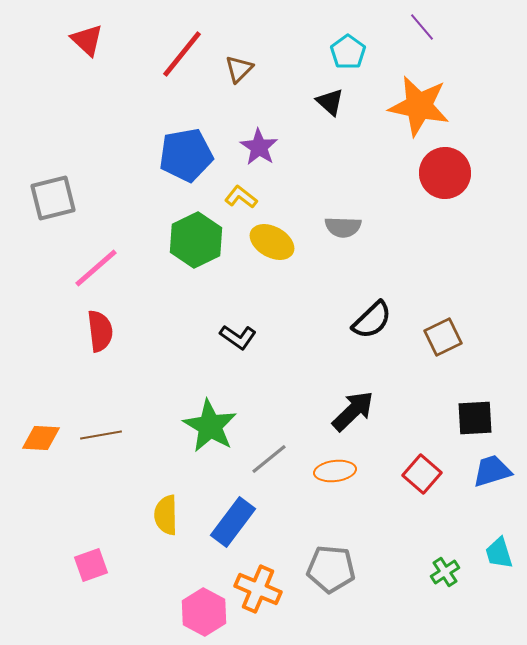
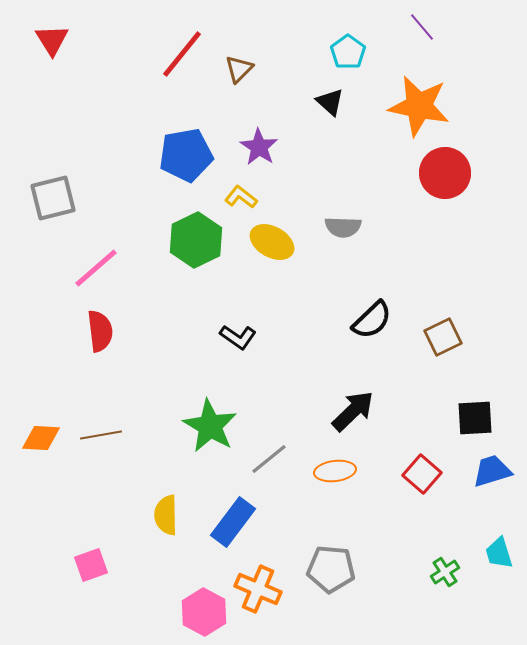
red triangle: moved 35 px left; rotated 15 degrees clockwise
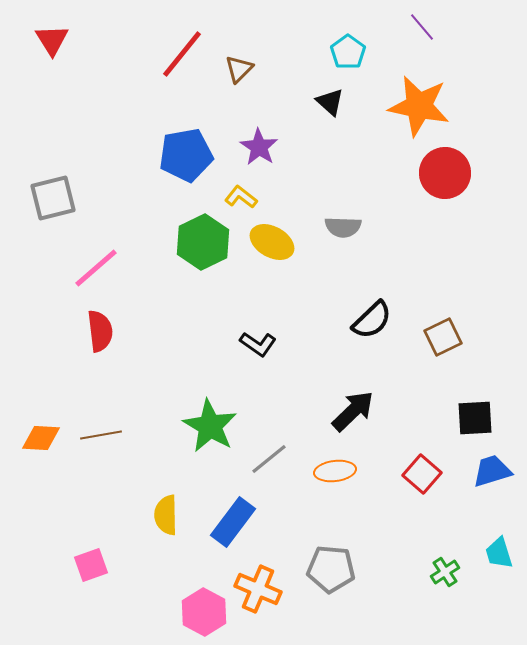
green hexagon: moved 7 px right, 2 px down
black L-shape: moved 20 px right, 7 px down
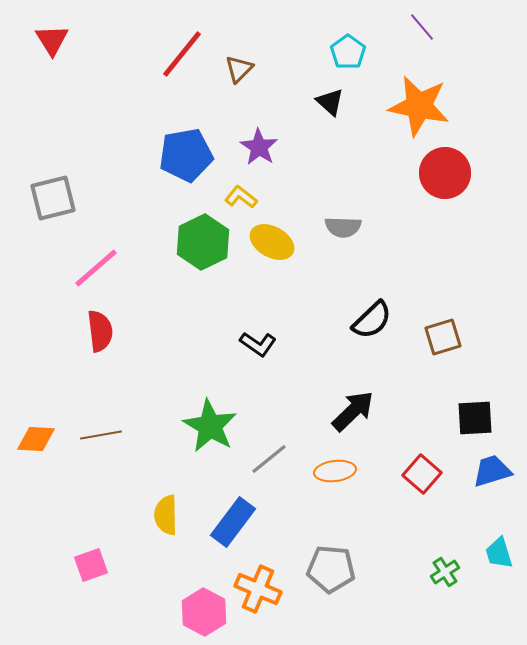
brown square: rotated 9 degrees clockwise
orange diamond: moved 5 px left, 1 px down
